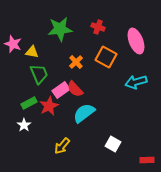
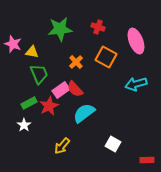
cyan arrow: moved 2 px down
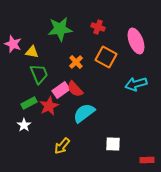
white square: rotated 28 degrees counterclockwise
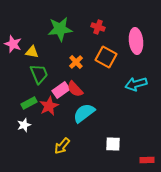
pink ellipse: rotated 15 degrees clockwise
white star: rotated 16 degrees clockwise
